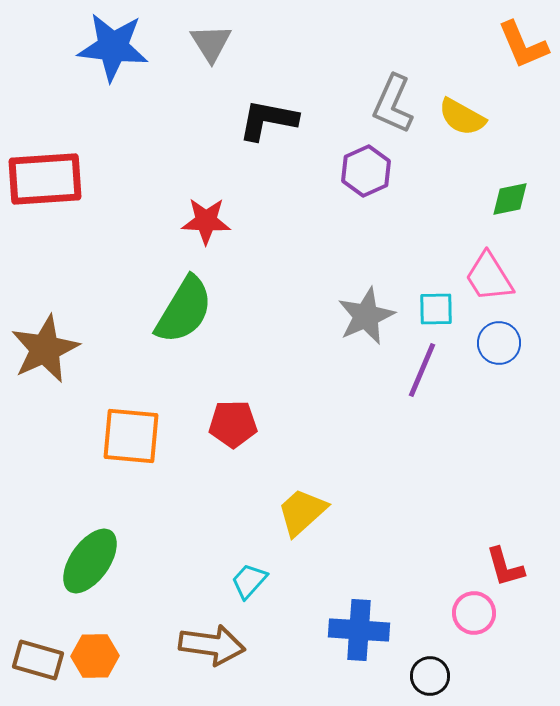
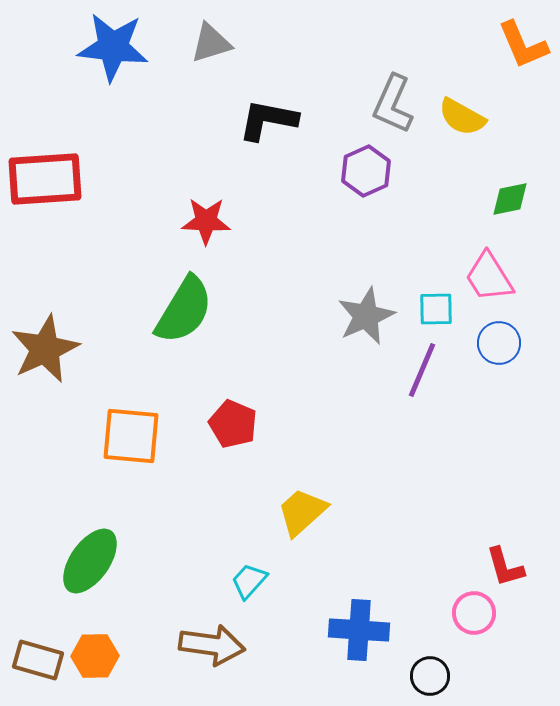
gray triangle: rotated 45 degrees clockwise
red pentagon: rotated 24 degrees clockwise
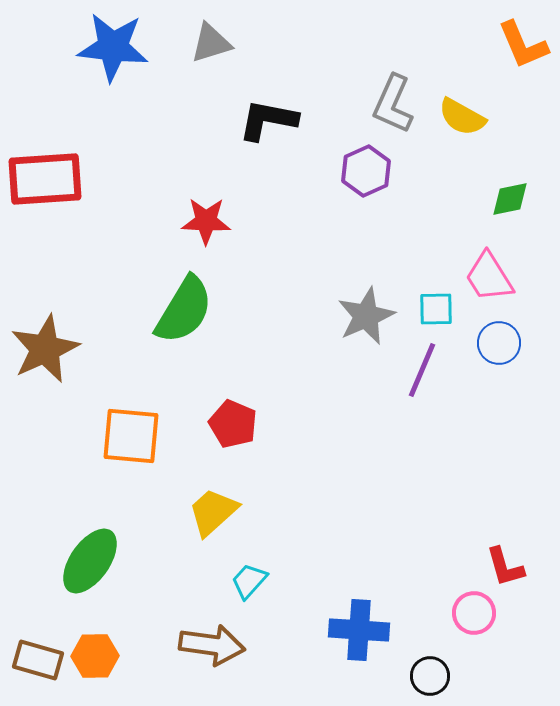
yellow trapezoid: moved 89 px left
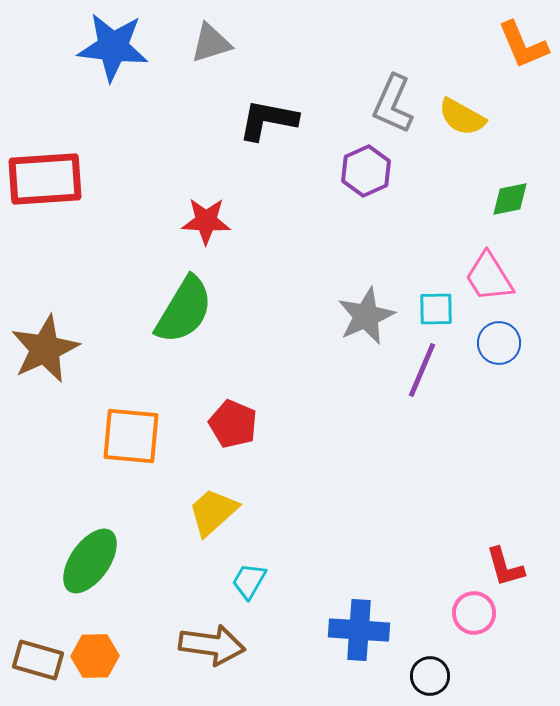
cyan trapezoid: rotated 12 degrees counterclockwise
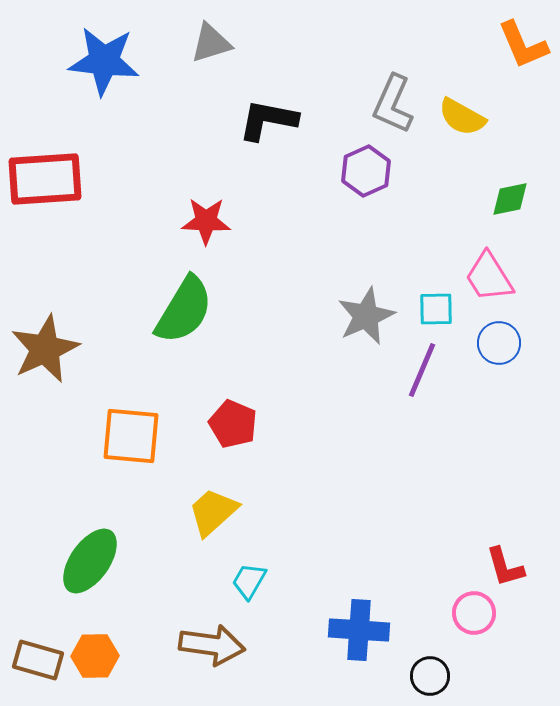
blue star: moved 9 px left, 14 px down
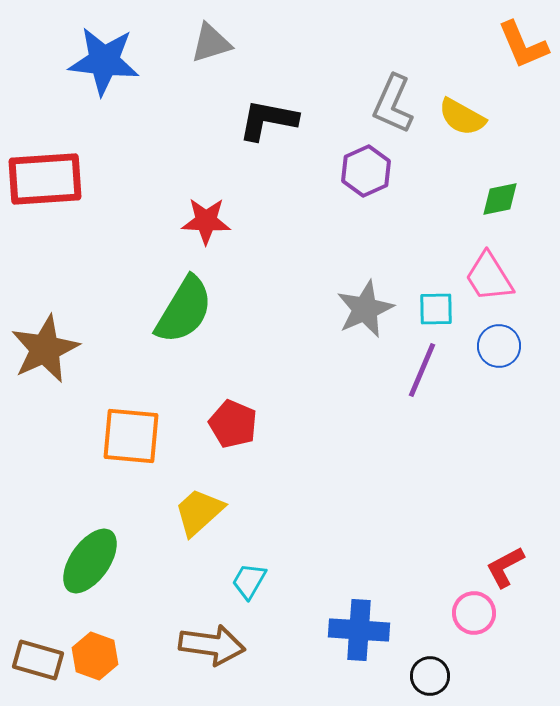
green diamond: moved 10 px left
gray star: moved 1 px left, 7 px up
blue circle: moved 3 px down
yellow trapezoid: moved 14 px left
red L-shape: rotated 78 degrees clockwise
orange hexagon: rotated 21 degrees clockwise
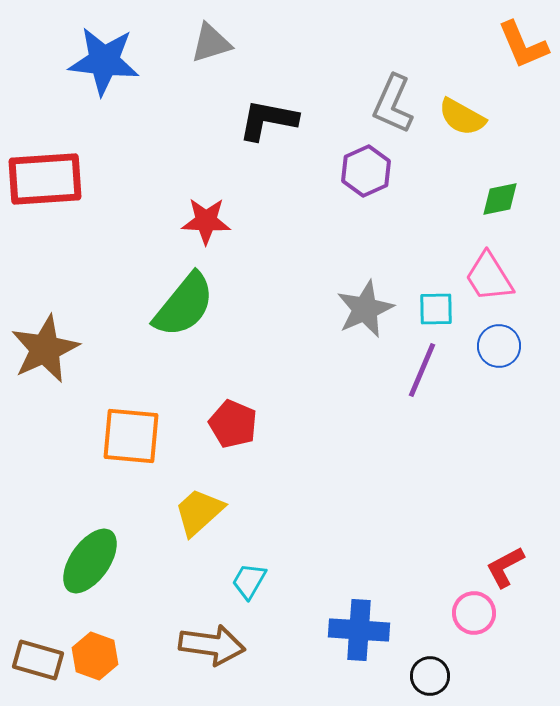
green semicircle: moved 5 px up; rotated 8 degrees clockwise
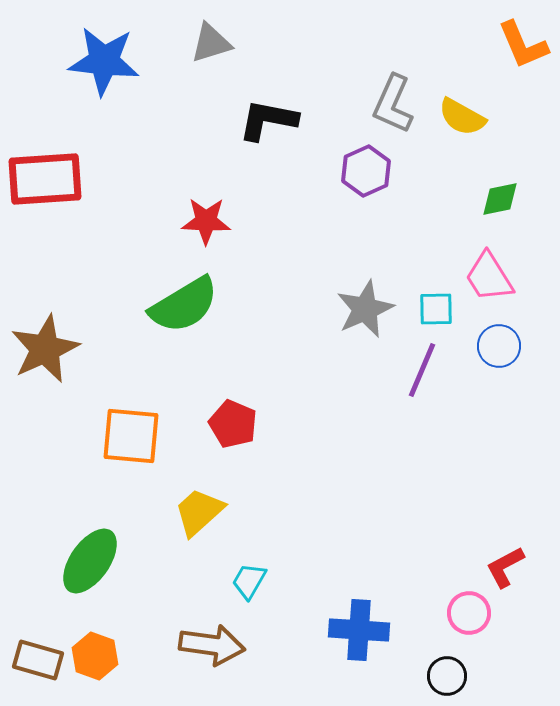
green semicircle: rotated 20 degrees clockwise
pink circle: moved 5 px left
black circle: moved 17 px right
